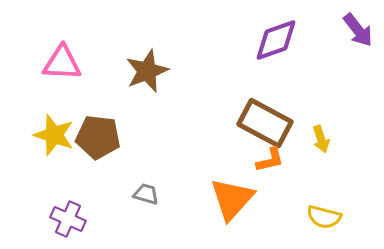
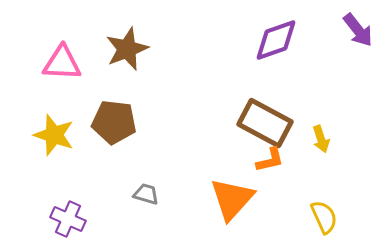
brown star: moved 20 px left, 22 px up
brown pentagon: moved 16 px right, 15 px up
yellow semicircle: rotated 128 degrees counterclockwise
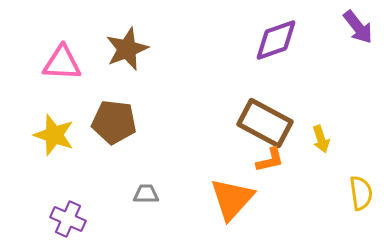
purple arrow: moved 3 px up
gray trapezoid: rotated 16 degrees counterclockwise
yellow semicircle: moved 37 px right, 24 px up; rotated 16 degrees clockwise
